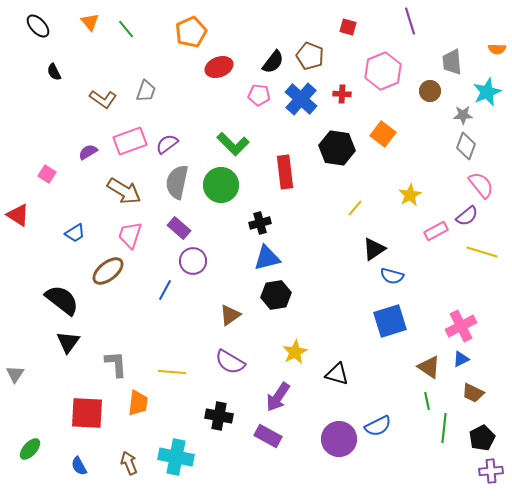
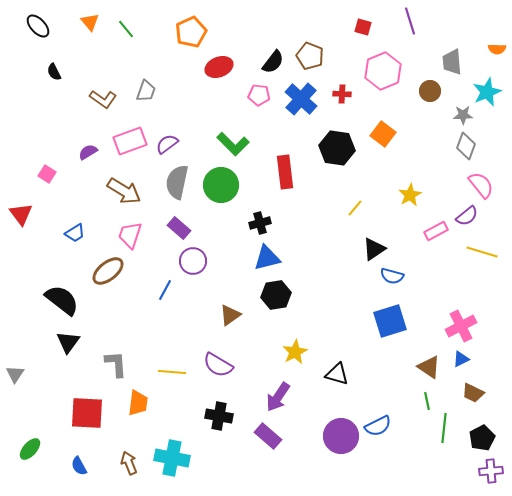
red square at (348, 27): moved 15 px right
red triangle at (18, 215): moved 3 px right, 1 px up; rotated 20 degrees clockwise
purple semicircle at (230, 362): moved 12 px left, 3 px down
purple rectangle at (268, 436): rotated 12 degrees clockwise
purple circle at (339, 439): moved 2 px right, 3 px up
cyan cross at (176, 457): moved 4 px left, 1 px down
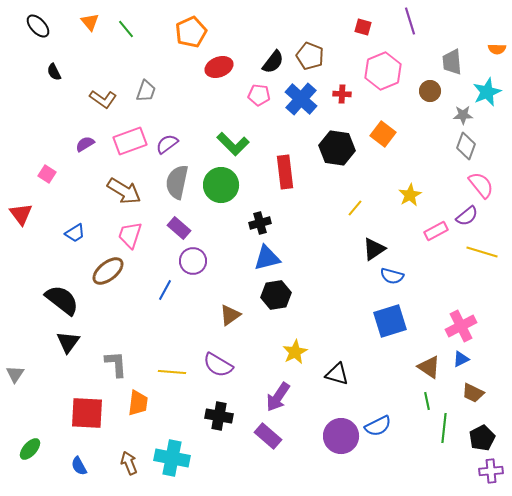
purple semicircle at (88, 152): moved 3 px left, 8 px up
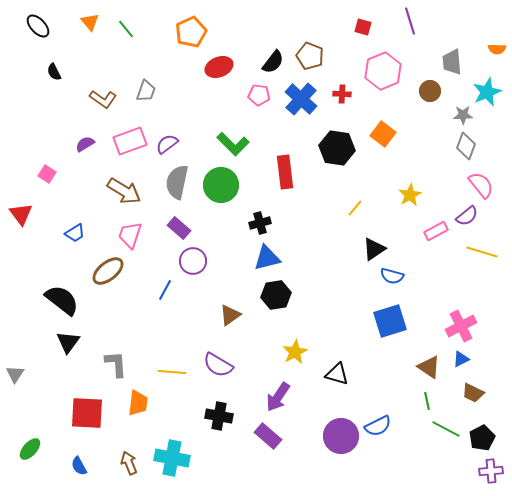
green line at (444, 428): moved 2 px right, 1 px down; rotated 68 degrees counterclockwise
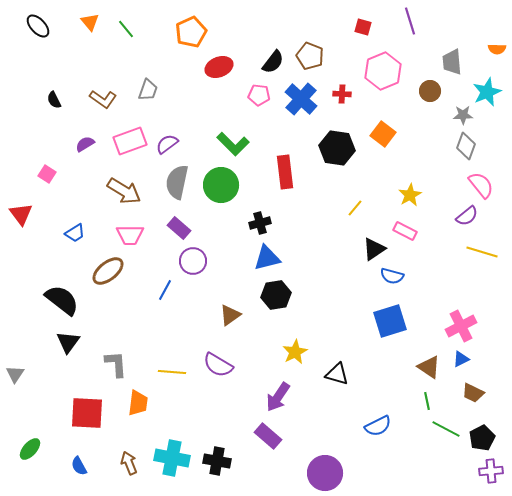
black semicircle at (54, 72): moved 28 px down
gray trapezoid at (146, 91): moved 2 px right, 1 px up
pink rectangle at (436, 231): moved 31 px left; rotated 55 degrees clockwise
pink trapezoid at (130, 235): rotated 108 degrees counterclockwise
black cross at (219, 416): moved 2 px left, 45 px down
purple circle at (341, 436): moved 16 px left, 37 px down
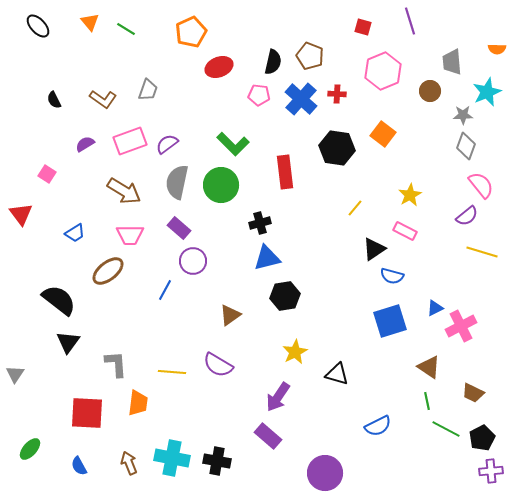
green line at (126, 29): rotated 18 degrees counterclockwise
black semicircle at (273, 62): rotated 25 degrees counterclockwise
red cross at (342, 94): moved 5 px left
black hexagon at (276, 295): moved 9 px right, 1 px down
black semicircle at (62, 300): moved 3 px left
blue triangle at (461, 359): moved 26 px left, 51 px up
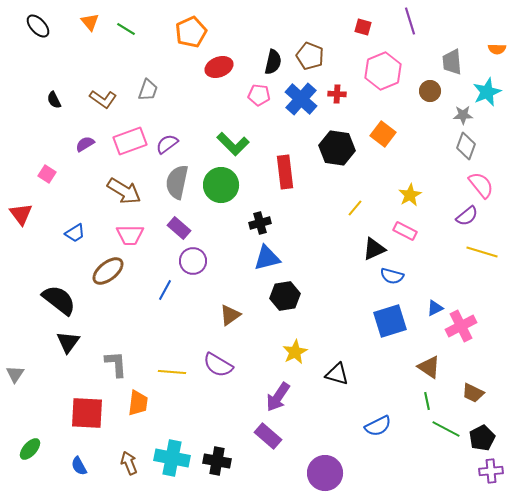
black triangle at (374, 249): rotated 10 degrees clockwise
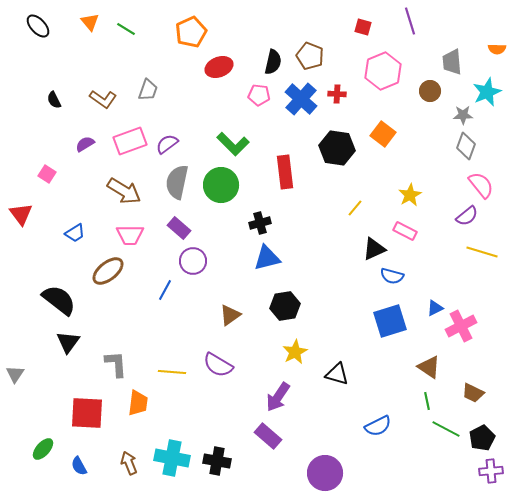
black hexagon at (285, 296): moved 10 px down
green ellipse at (30, 449): moved 13 px right
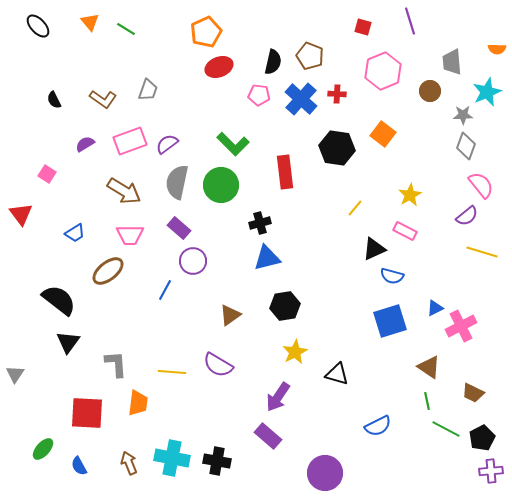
orange pentagon at (191, 32): moved 15 px right
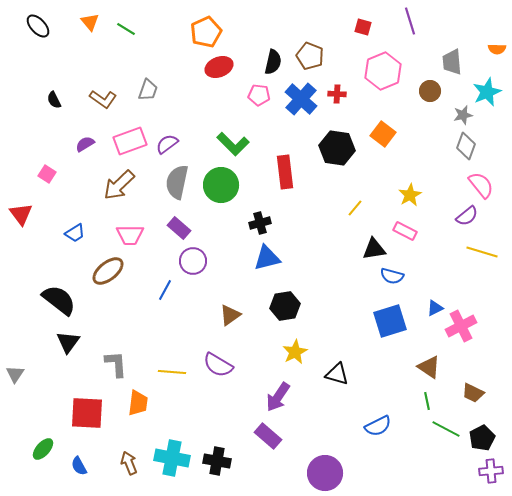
gray star at (463, 115): rotated 12 degrees counterclockwise
brown arrow at (124, 191): moved 5 px left, 6 px up; rotated 104 degrees clockwise
black triangle at (374, 249): rotated 15 degrees clockwise
